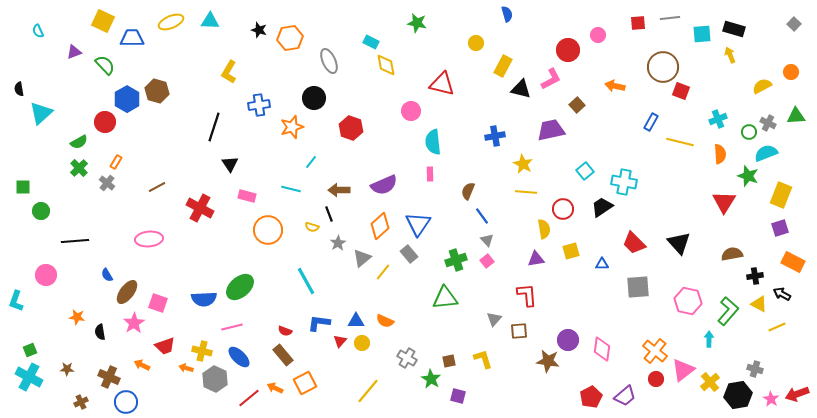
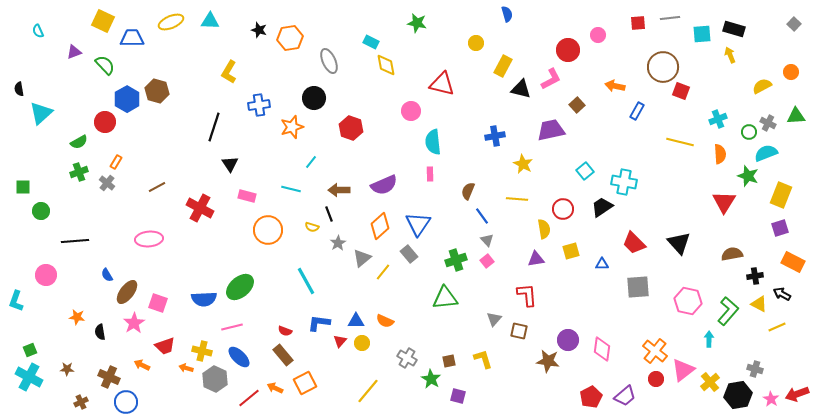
blue rectangle at (651, 122): moved 14 px left, 11 px up
green cross at (79, 168): moved 4 px down; rotated 24 degrees clockwise
yellow line at (526, 192): moved 9 px left, 7 px down
brown square at (519, 331): rotated 18 degrees clockwise
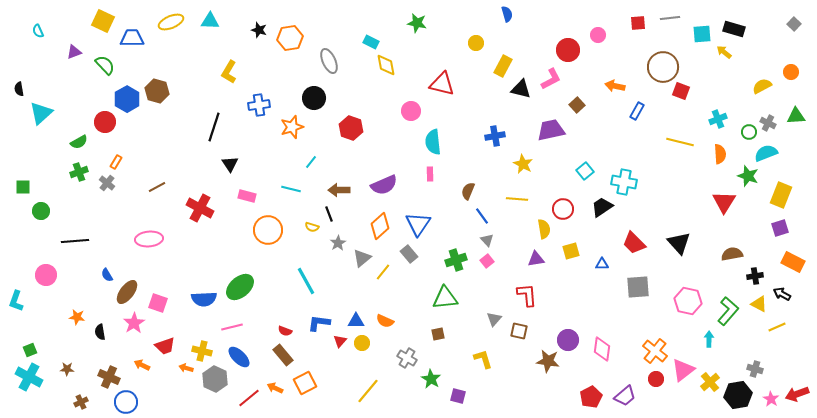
yellow arrow at (730, 55): moved 6 px left, 3 px up; rotated 28 degrees counterclockwise
brown square at (449, 361): moved 11 px left, 27 px up
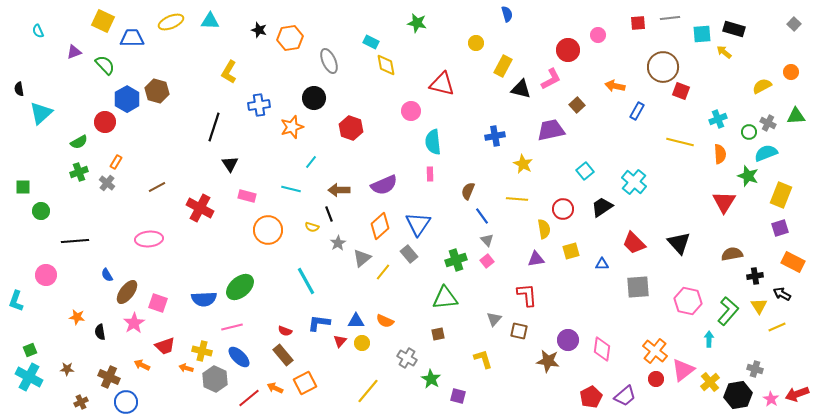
cyan cross at (624, 182): moved 10 px right; rotated 30 degrees clockwise
yellow triangle at (759, 304): moved 2 px down; rotated 30 degrees clockwise
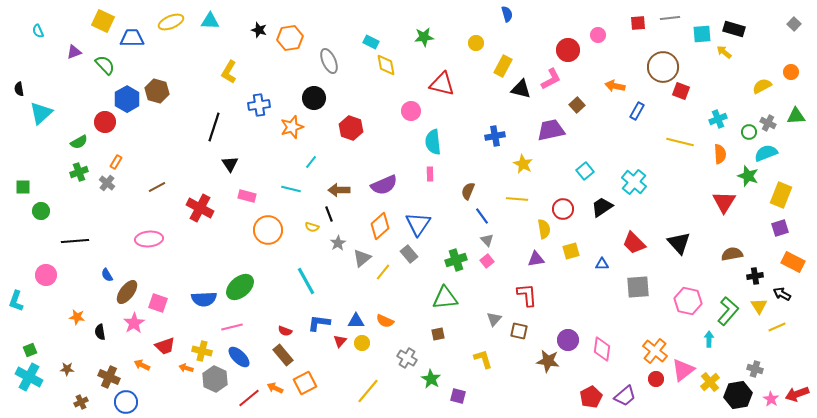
green star at (417, 23): moved 7 px right, 14 px down; rotated 18 degrees counterclockwise
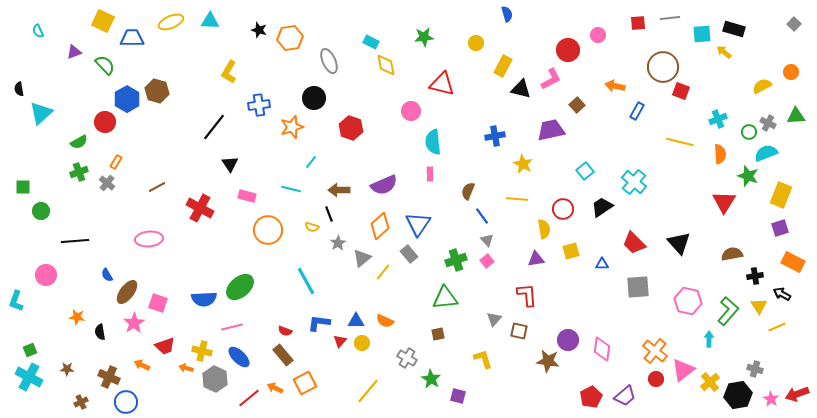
black line at (214, 127): rotated 20 degrees clockwise
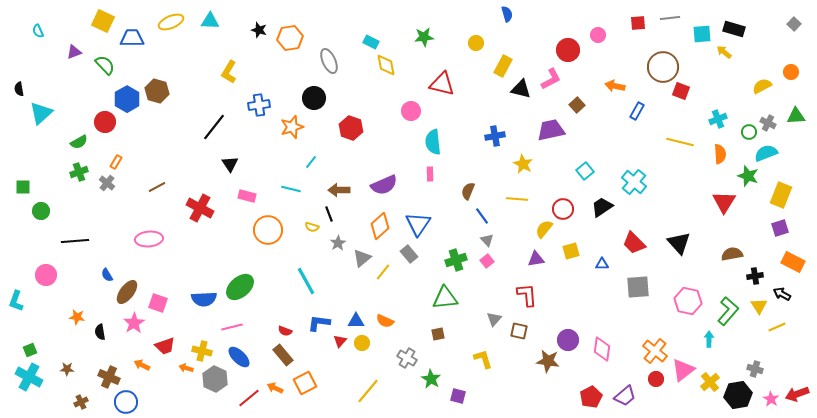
yellow semicircle at (544, 229): rotated 132 degrees counterclockwise
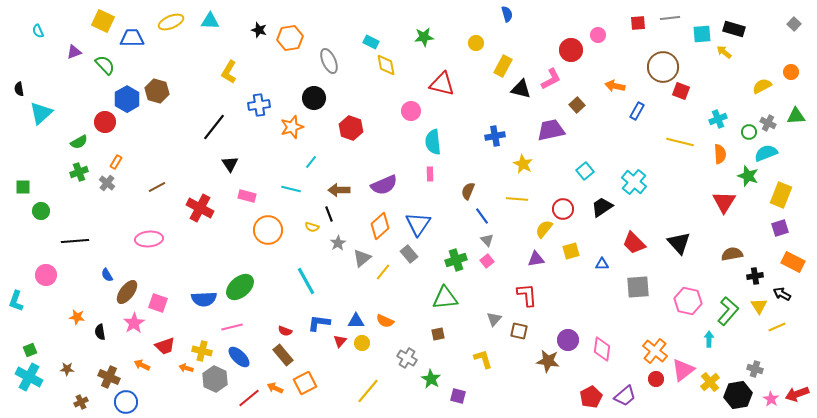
red circle at (568, 50): moved 3 px right
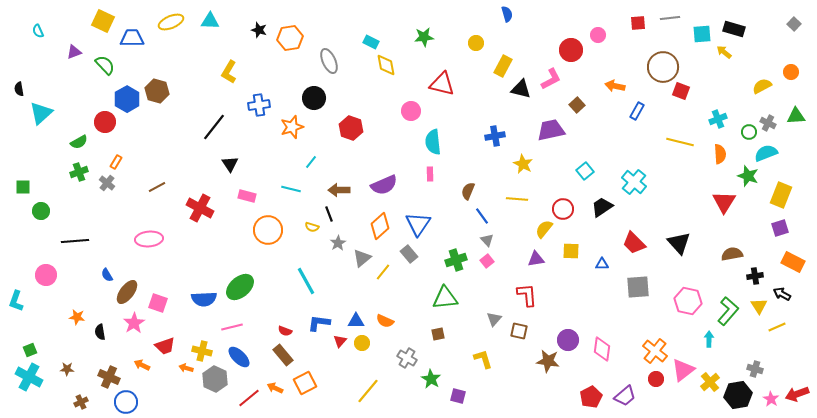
yellow square at (571, 251): rotated 18 degrees clockwise
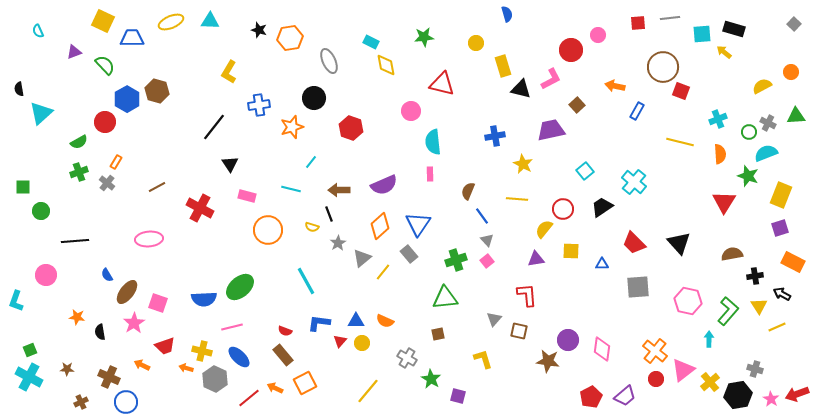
yellow rectangle at (503, 66): rotated 45 degrees counterclockwise
